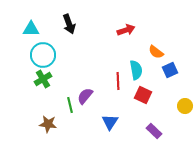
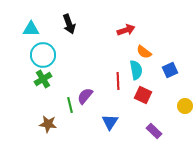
orange semicircle: moved 12 px left
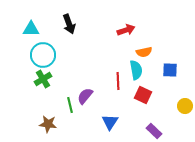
orange semicircle: rotated 49 degrees counterclockwise
blue square: rotated 28 degrees clockwise
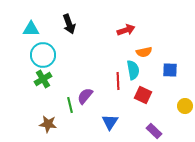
cyan semicircle: moved 3 px left
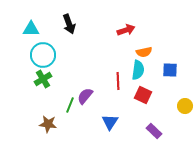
cyan semicircle: moved 5 px right; rotated 18 degrees clockwise
green line: rotated 35 degrees clockwise
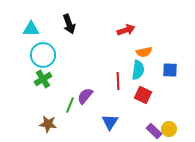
yellow circle: moved 16 px left, 23 px down
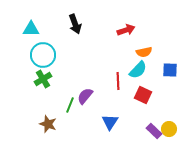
black arrow: moved 6 px right
cyan semicircle: rotated 36 degrees clockwise
brown star: rotated 12 degrees clockwise
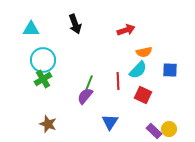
cyan circle: moved 5 px down
green line: moved 19 px right, 22 px up
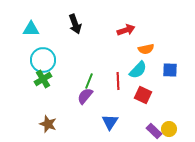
orange semicircle: moved 2 px right, 3 px up
green line: moved 2 px up
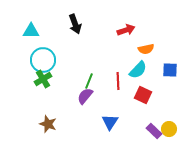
cyan triangle: moved 2 px down
